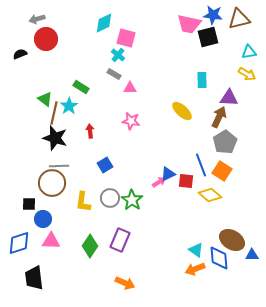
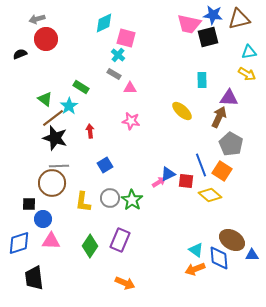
brown line at (54, 113): moved 1 px left, 5 px down; rotated 40 degrees clockwise
gray pentagon at (225, 142): moved 6 px right, 2 px down; rotated 10 degrees counterclockwise
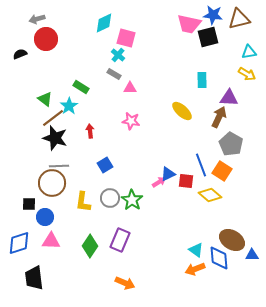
blue circle at (43, 219): moved 2 px right, 2 px up
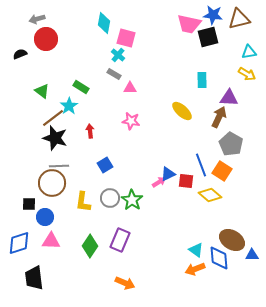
cyan diamond at (104, 23): rotated 55 degrees counterclockwise
green triangle at (45, 99): moved 3 px left, 8 px up
